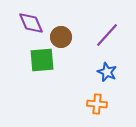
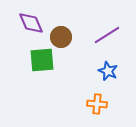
purple line: rotated 16 degrees clockwise
blue star: moved 1 px right, 1 px up
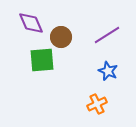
orange cross: rotated 30 degrees counterclockwise
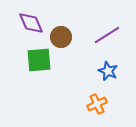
green square: moved 3 px left
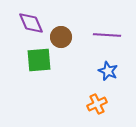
purple line: rotated 36 degrees clockwise
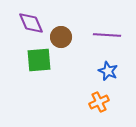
orange cross: moved 2 px right, 2 px up
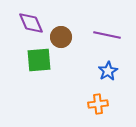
purple line: rotated 8 degrees clockwise
blue star: rotated 18 degrees clockwise
orange cross: moved 1 px left, 2 px down; rotated 18 degrees clockwise
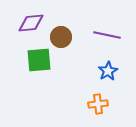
purple diamond: rotated 72 degrees counterclockwise
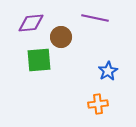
purple line: moved 12 px left, 17 px up
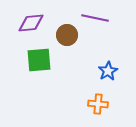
brown circle: moved 6 px right, 2 px up
orange cross: rotated 12 degrees clockwise
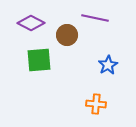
purple diamond: rotated 32 degrees clockwise
blue star: moved 6 px up
orange cross: moved 2 px left
